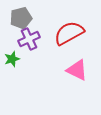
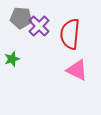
gray pentagon: rotated 20 degrees clockwise
red semicircle: moved 1 px right, 1 px down; rotated 56 degrees counterclockwise
purple cross: moved 10 px right, 13 px up; rotated 20 degrees counterclockwise
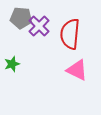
green star: moved 5 px down
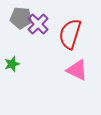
purple cross: moved 1 px left, 2 px up
red semicircle: rotated 12 degrees clockwise
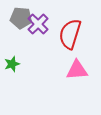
pink triangle: rotated 30 degrees counterclockwise
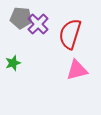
green star: moved 1 px right, 1 px up
pink triangle: rotated 10 degrees counterclockwise
